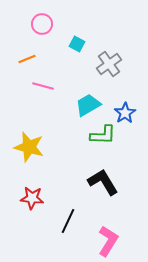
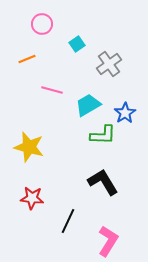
cyan square: rotated 28 degrees clockwise
pink line: moved 9 px right, 4 px down
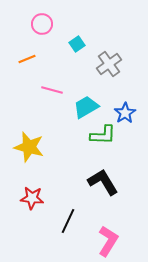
cyan trapezoid: moved 2 px left, 2 px down
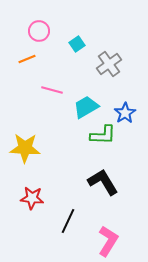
pink circle: moved 3 px left, 7 px down
yellow star: moved 4 px left, 1 px down; rotated 12 degrees counterclockwise
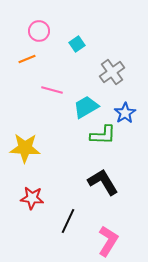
gray cross: moved 3 px right, 8 px down
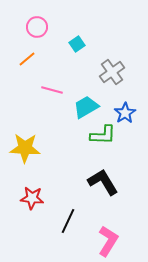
pink circle: moved 2 px left, 4 px up
orange line: rotated 18 degrees counterclockwise
